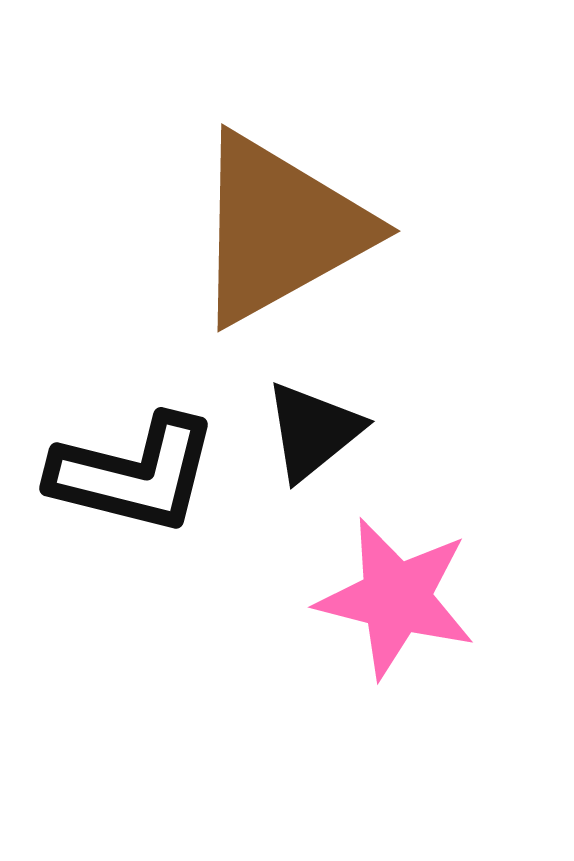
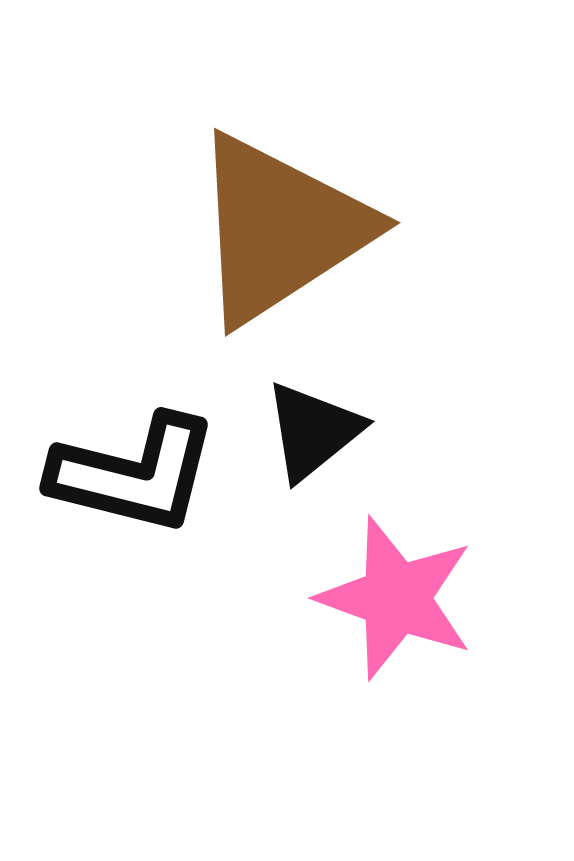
brown triangle: rotated 4 degrees counterclockwise
pink star: rotated 6 degrees clockwise
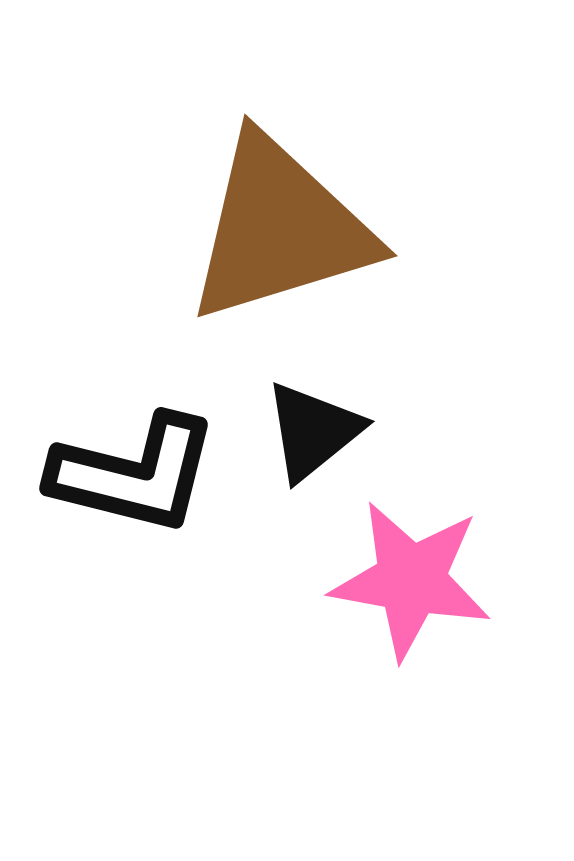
brown triangle: rotated 16 degrees clockwise
pink star: moved 15 px right, 18 px up; rotated 10 degrees counterclockwise
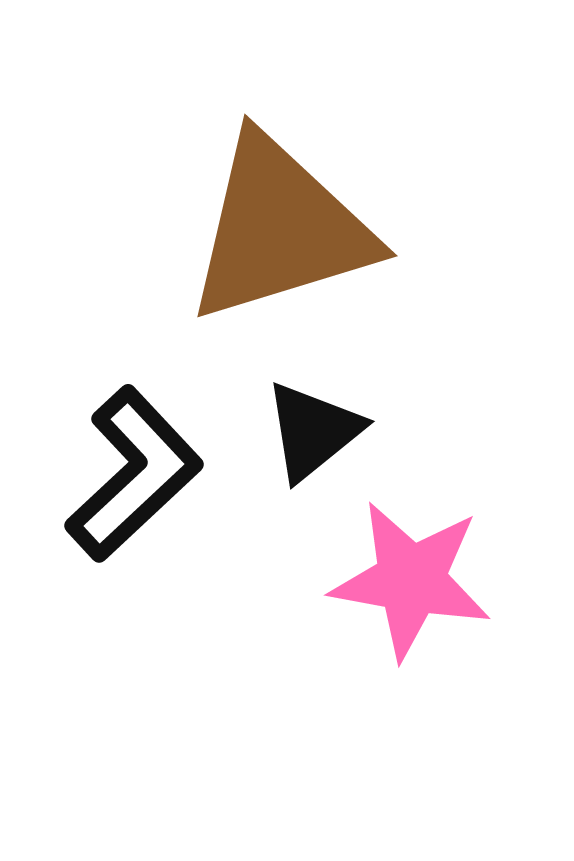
black L-shape: rotated 57 degrees counterclockwise
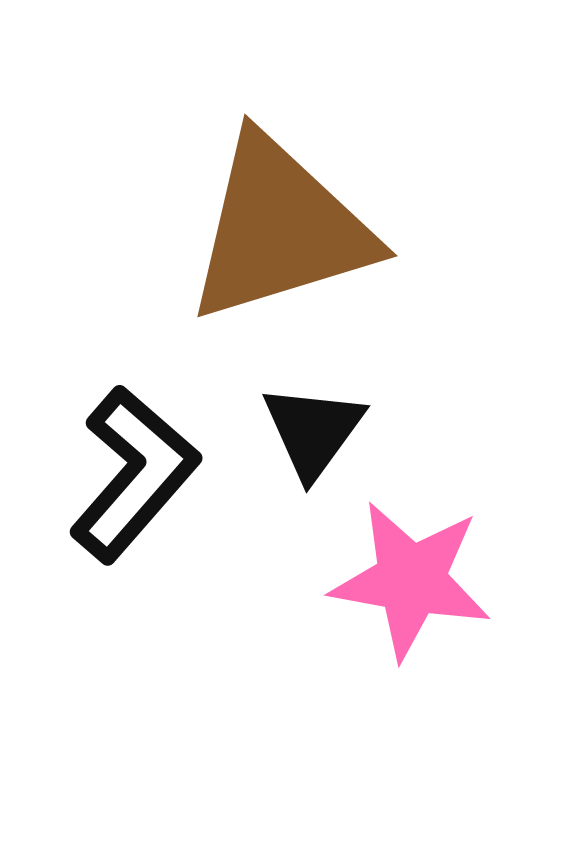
black triangle: rotated 15 degrees counterclockwise
black L-shape: rotated 6 degrees counterclockwise
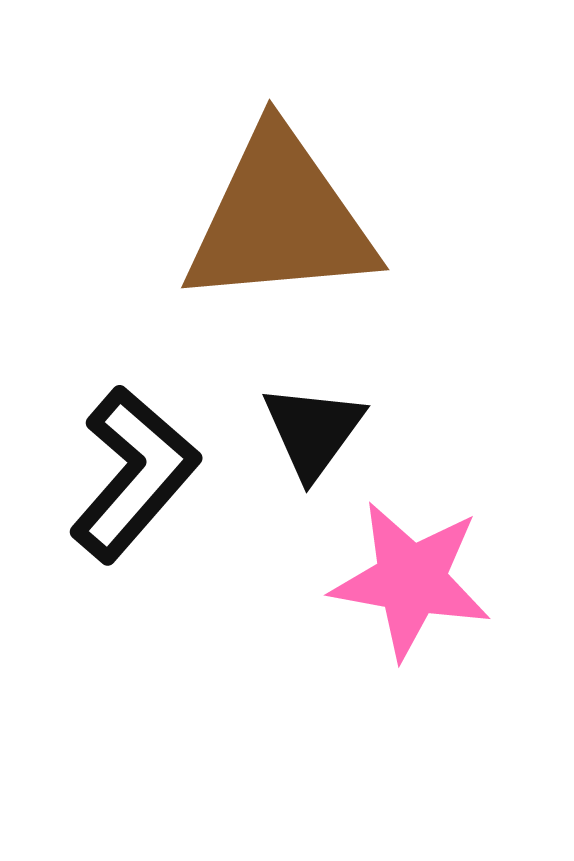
brown triangle: moved 10 px up; rotated 12 degrees clockwise
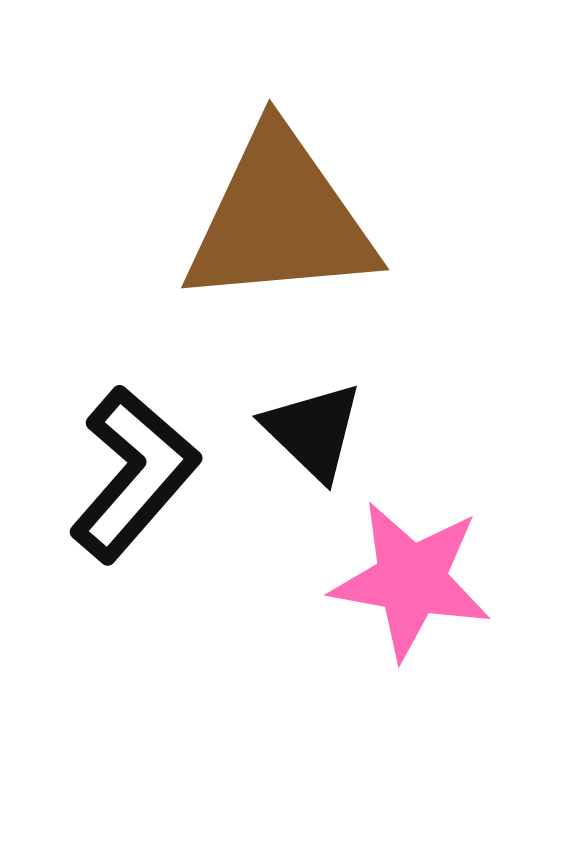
black triangle: rotated 22 degrees counterclockwise
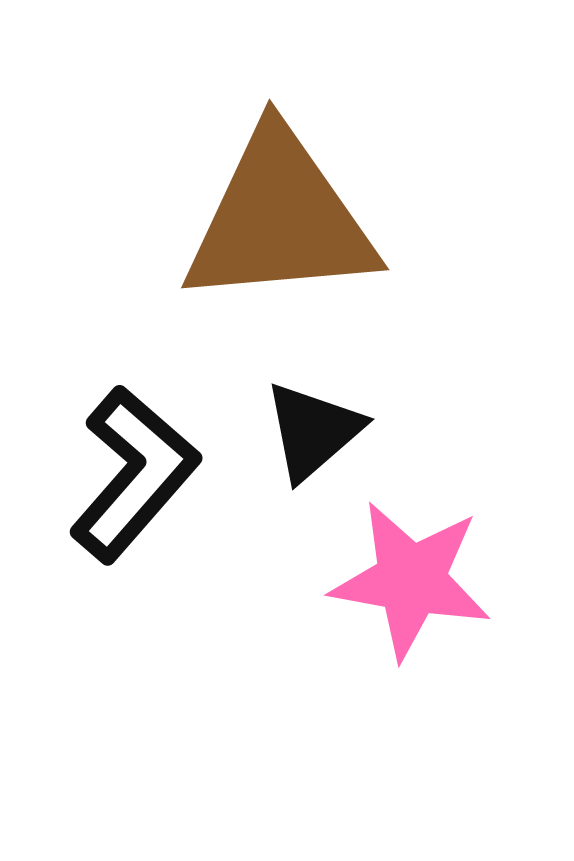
black triangle: rotated 35 degrees clockwise
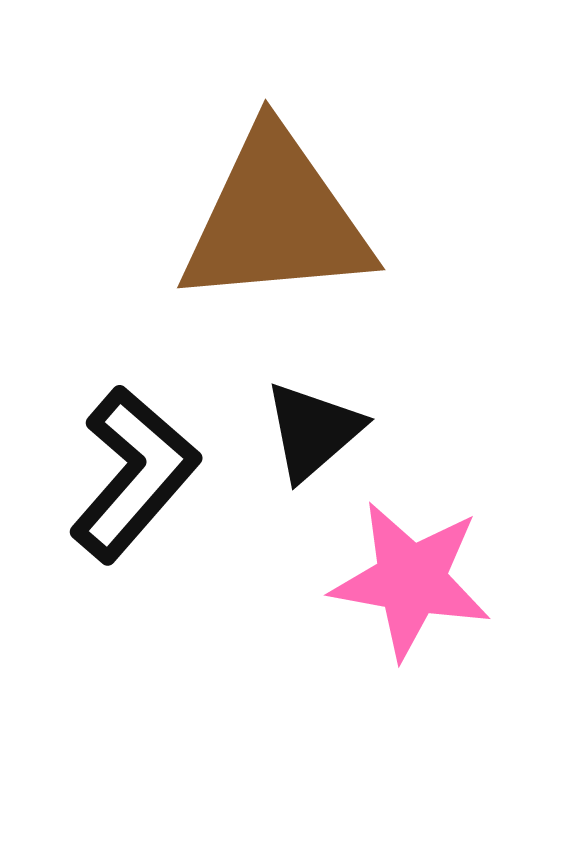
brown triangle: moved 4 px left
